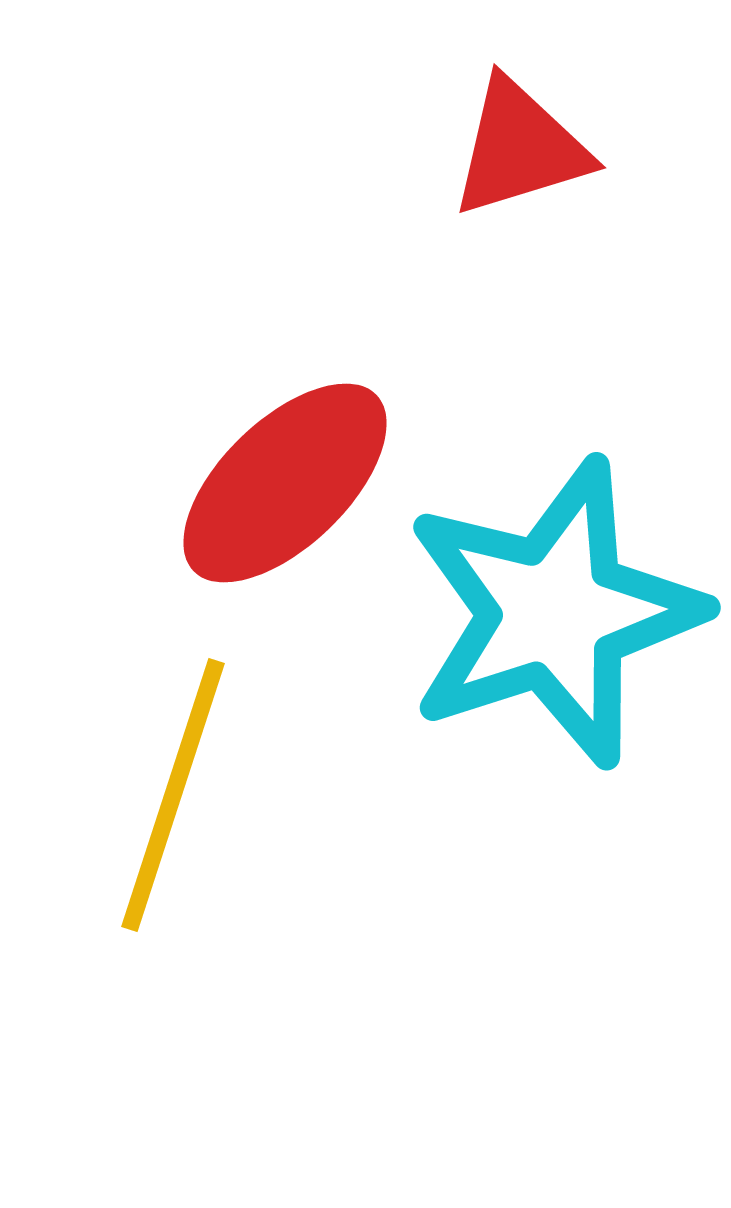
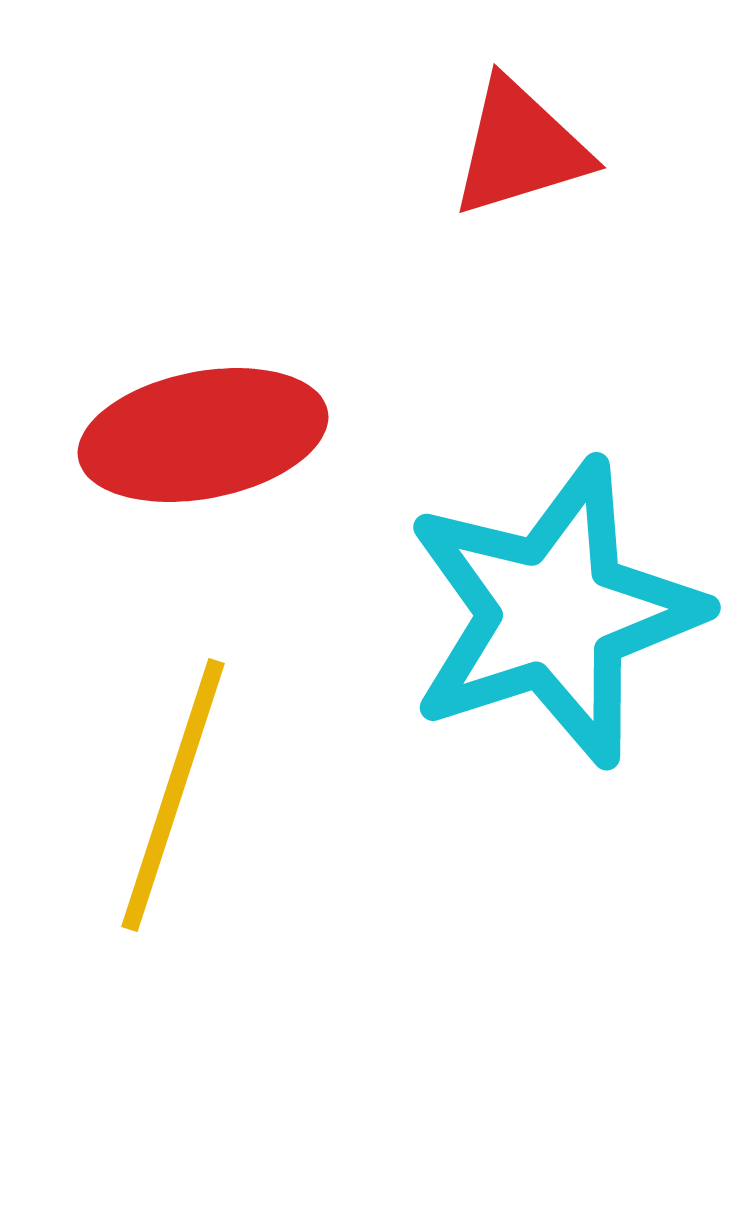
red ellipse: moved 82 px left, 48 px up; rotated 33 degrees clockwise
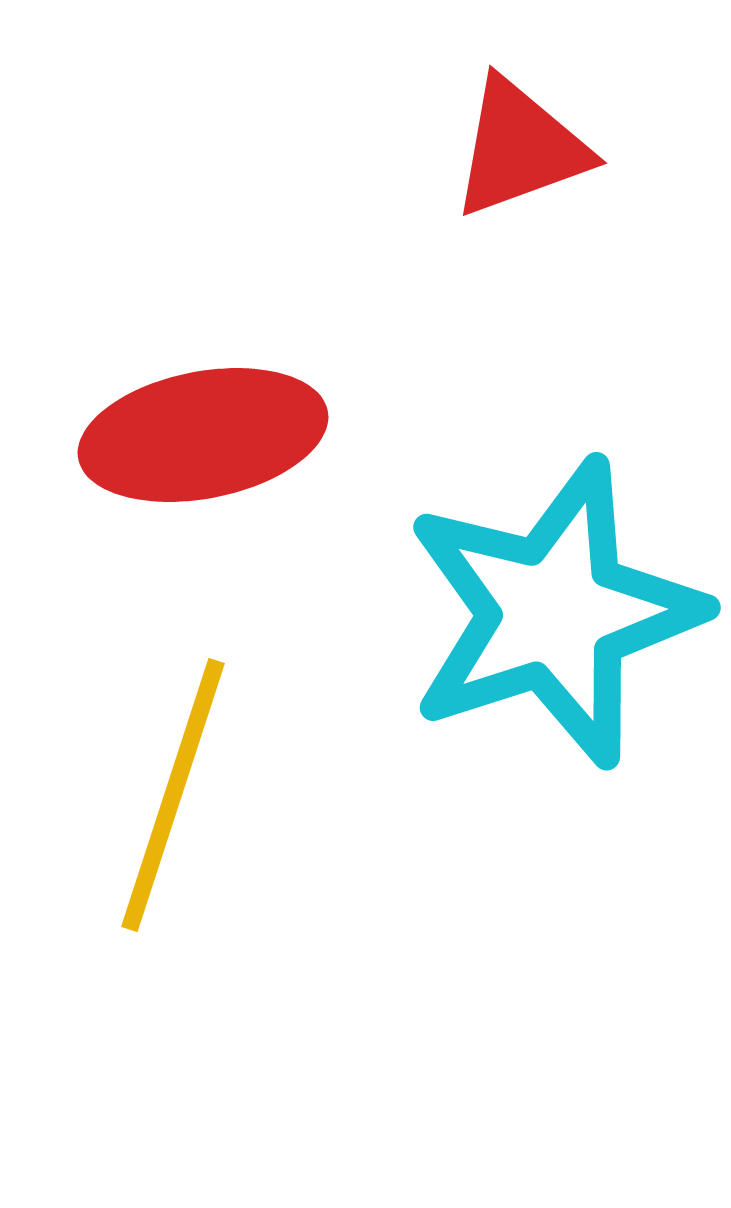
red triangle: rotated 3 degrees counterclockwise
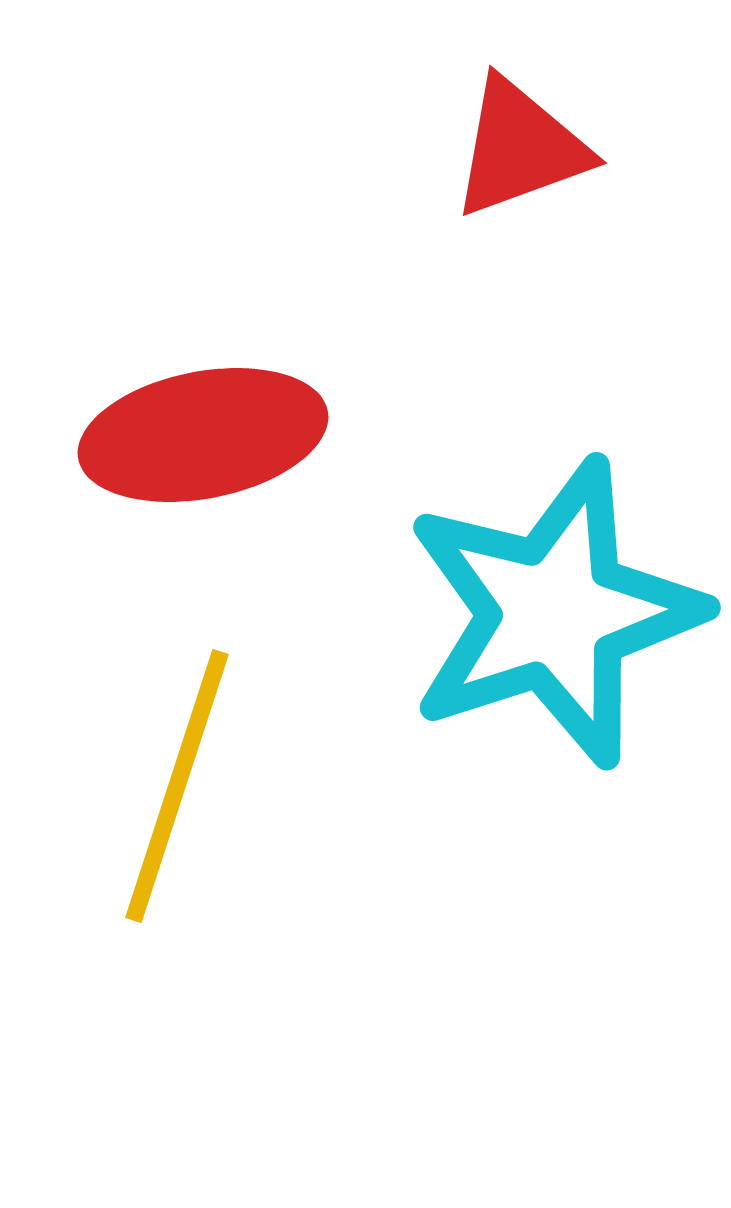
yellow line: moved 4 px right, 9 px up
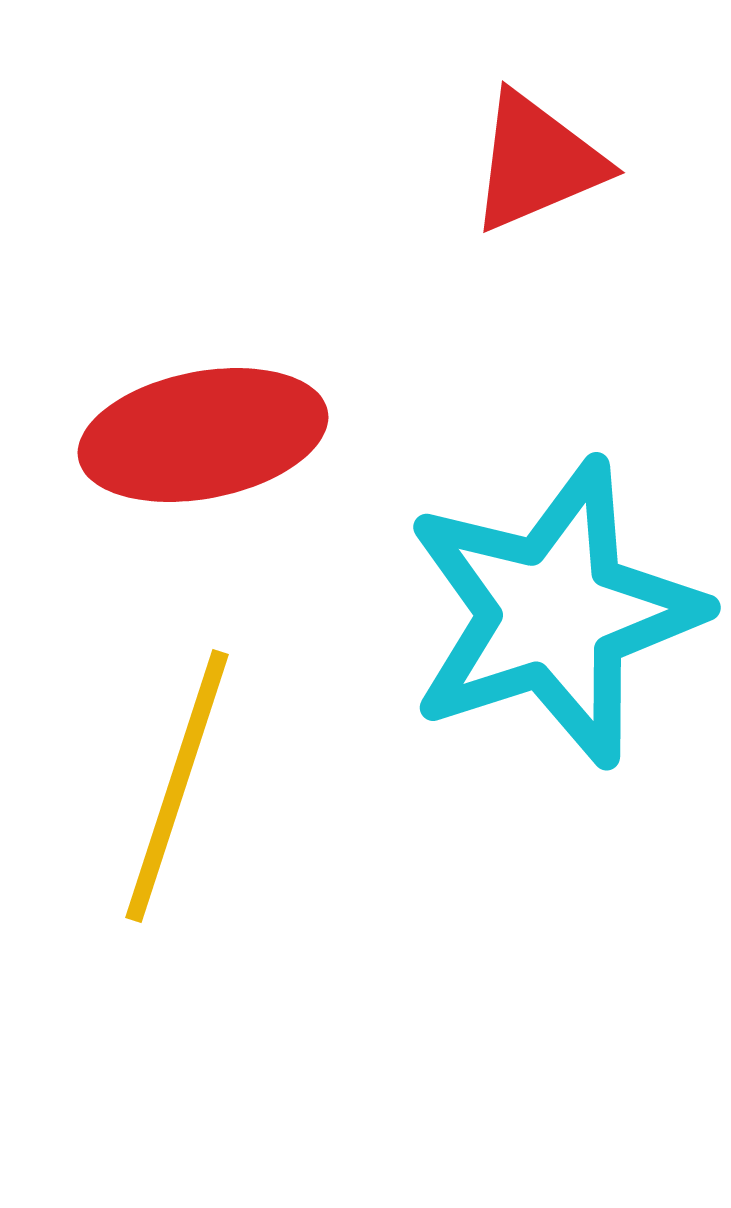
red triangle: moved 17 px right, 14 px down; rotated 3 degrees counterclockwise
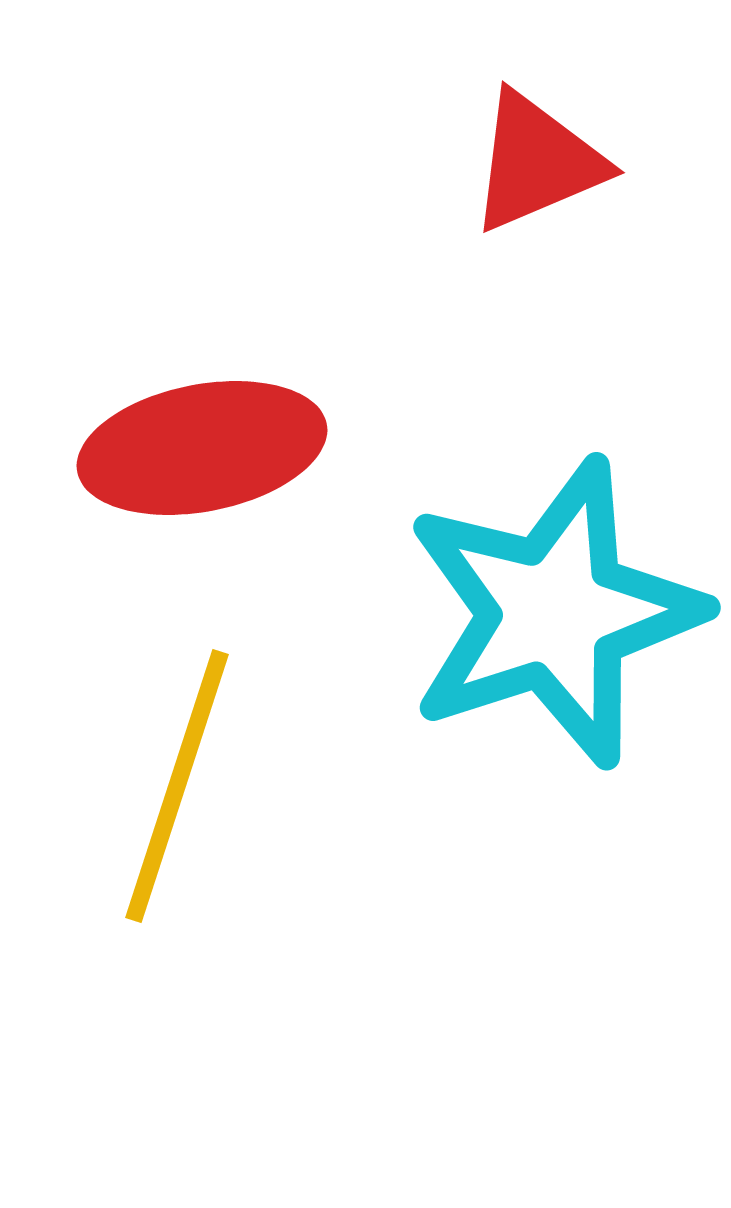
red ellipse: moved 1 px left, 13 px down
